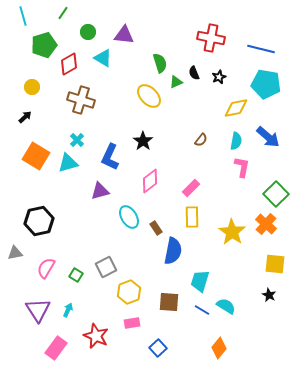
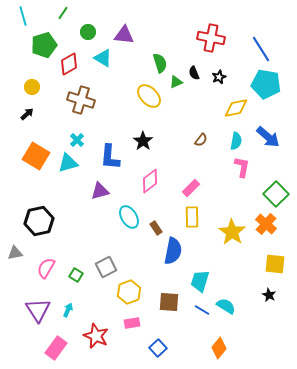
blue line at (261, 49): rotated 44 degrees clockwise
black arrow at (25, 117): moved 2 px right, 3 px up
blue L-shape at (110, 157): rotated 20 degrees counterclockwise
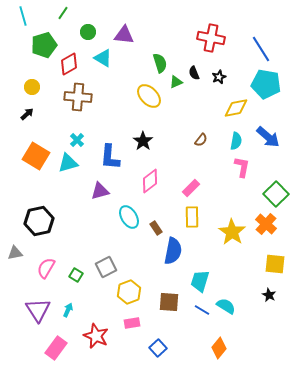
brown cross at (81, 100): moved 3 px left, 3 px up; rotated 12 degrees counterclockwise
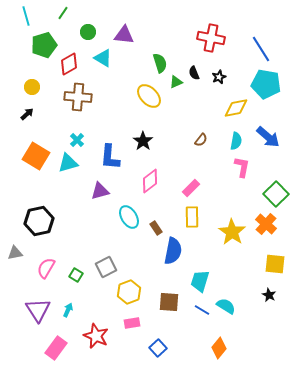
cyan line at (23, 16): moved 3 px right
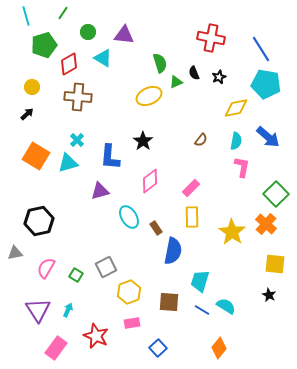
yellow ellipse at (149, 96): rotated 70 degrees counterclockwise
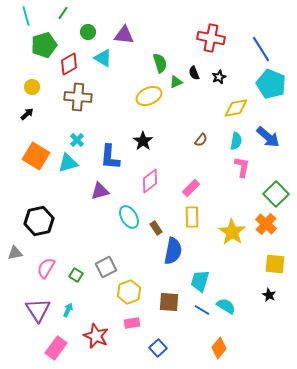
cyan pentagon at (266, 84): moved 5 px right; rotated 12 degrees clockwise
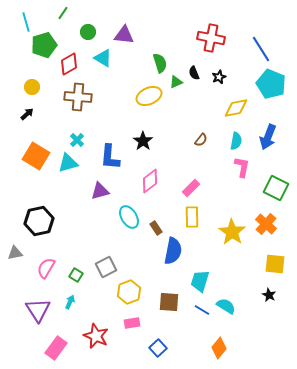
cyan line at (26, 16): moved 6 px down
blue arrow at (268, 137): rotated 70 degrees clockwise
green square at (276, 194): moved 6 px up; rotated 20 degrees counterclockwise
cyan arrow at (68, 310): moved 2 px right, 8 px up
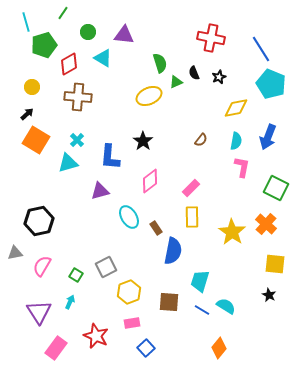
orange square at (36, 156): moved 16 px up
pink semicircle at (46, 268): moved 4 px left, 2 px up
purple triangle at (38, 310): moved 1 px right, 2 px down
blue square at (158, 348): moved 12 px left
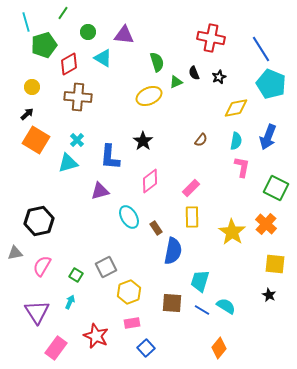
green semicircle at (160, 63): moved 3 px left, 1 px up
brown square at (169, 302): moved 3 px right, 1 px down
purple triangle at (39, 312): moved 2 px left
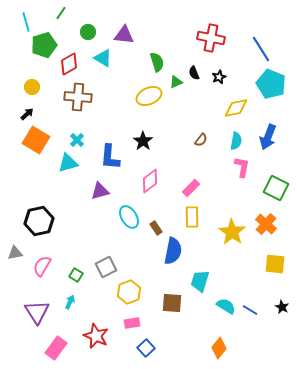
green line at (63, 13): moved 2 px left
black star at (269, 295): moved 13 px right, 12 px down
blue line at (202, 310): moved 48 px right
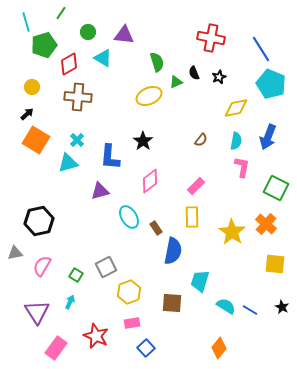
pink rectangle at (191, 188): moved 5 px right, 2 px up
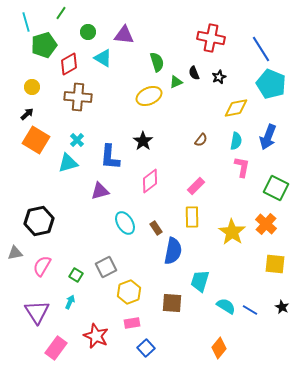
cyan ellipse at (129, 217): moved 4 px left, 6 px down
